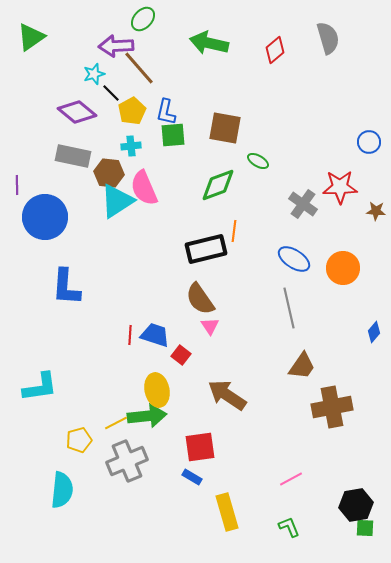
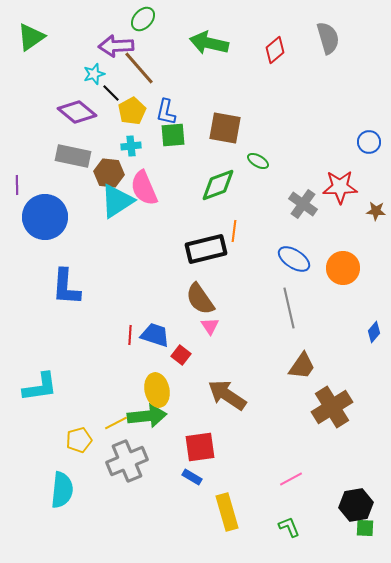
brown cross at (332, 407): rotated 21 degrees counterclockwise
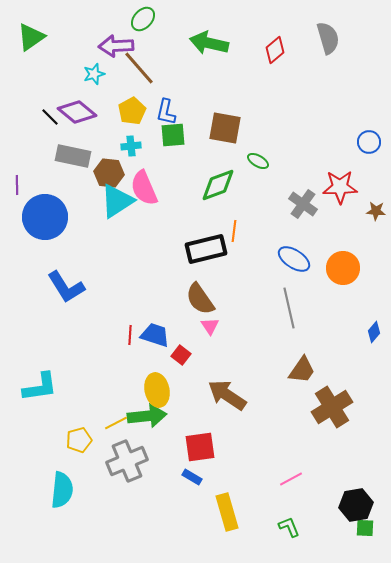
black line at (111, 93): moved 61 px left, 24 px down
blue L-shape at (66, 287): rotated 36 degrees counterclockwise
brown trapezoid at (302, 366): moved 4 px down
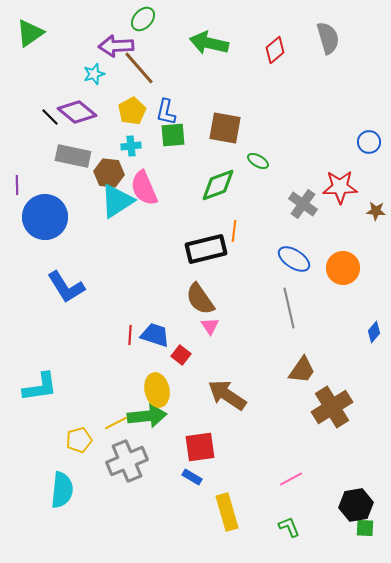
green triangle at (31, 37): moved 1 px left, 4 px up
